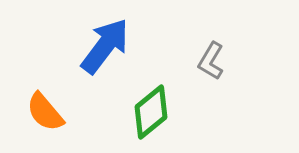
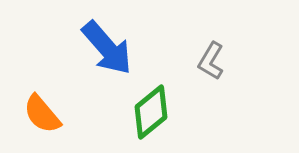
blue arrow: moved 2 px right, 2 px down; rotated 102 degrees clockwise
orange semicircle: moved 3 px left, 2 px down
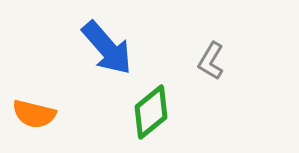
orange semicircle: moved 8 px left; rotated 36 degrees counterclockwise
